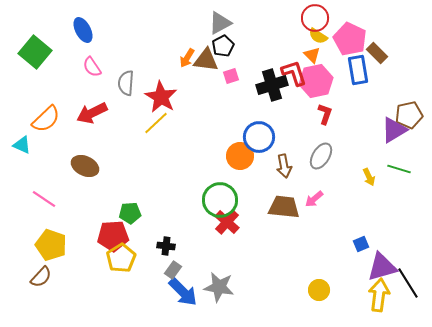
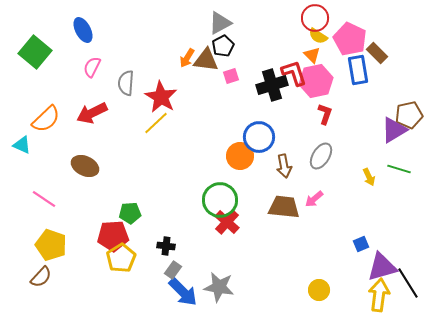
pink semicircle at (92, 67): rotated 60 degrees clockwise
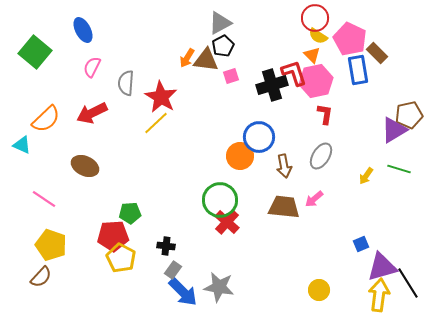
red L-shape at (325, 114): rotated 10 degrees counterclockwise
yellow arrow at (369, 177): moved 3 px left, 1 px up; rotated 60 degrees clockwise
yellow pentagon at (121, 258): rotated 12 degrees counterclockwise
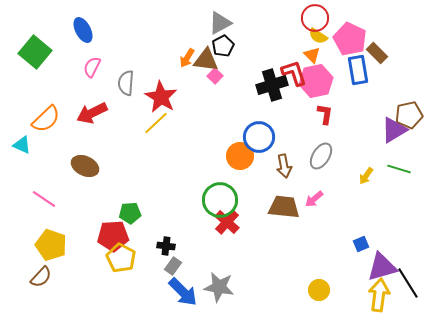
pink square at (231, 76): moved 16 px left; rotated 28 degrees counterclockwise
gray rectangle at (173, 270): moved 4 px up
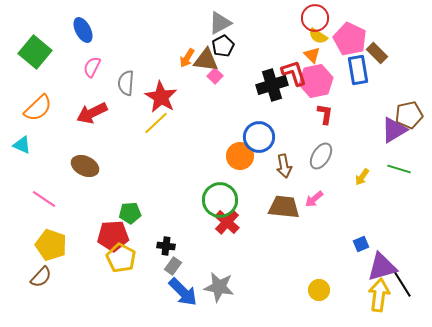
orange semicircle at (46, 119): moved 8 px left, 11 px up
yellow arrow at (366, 176): moved 4 px left, 1 px down
black line at (408, 283): moved 7 px left, 1 px up
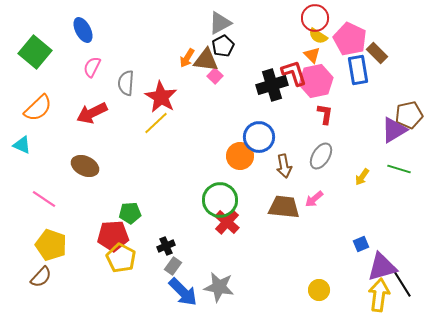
black cross at (166, 246): rotated 30 degrees counterclockwise
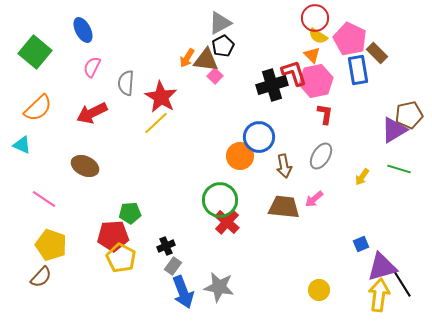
blue arrow at (183, 292): rotated 24 degrees clockwise
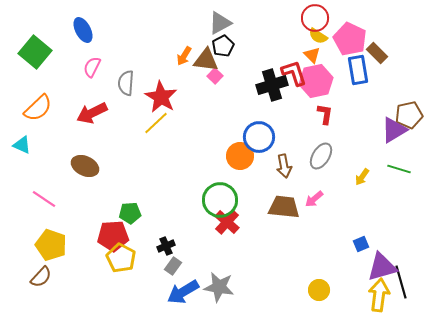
orange arrow at (187, 58): moved 3 px left, 2 px up
black line at (401, 282): rotated 16 degrees clockwise
blue arrow at (183, 292): rotated 80 degrees clockwise
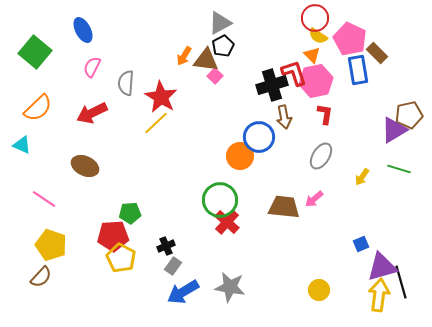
brown arrow at (284, 166): moved 49 px up
gray star at (219, 287): moved 11 px right
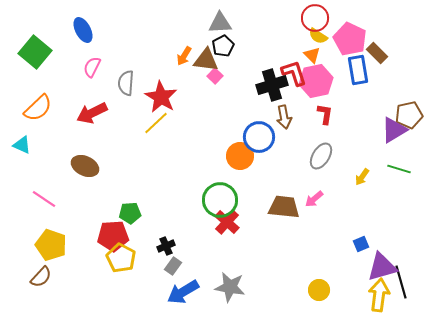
gray triangle at (220, 23): rotated 25 degrees clockwise
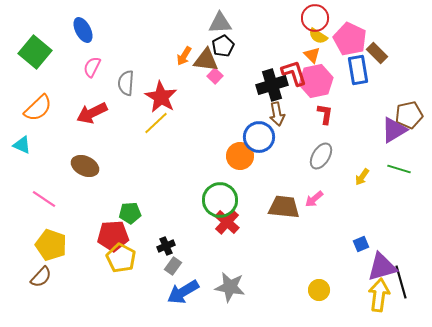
brown arrow at (284, 117): moved 7 px left, 3 px up
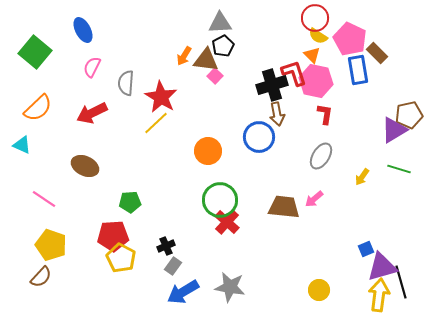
pink hexagon at (316, 81): rotated 24 degrees clockwise
orange circle at (240, 156): moved 32 px left, 5 px up
green pentagon at (130, 213): moved 11 px up
blue square at (361, 244): moved 5 px right, 5 px down
